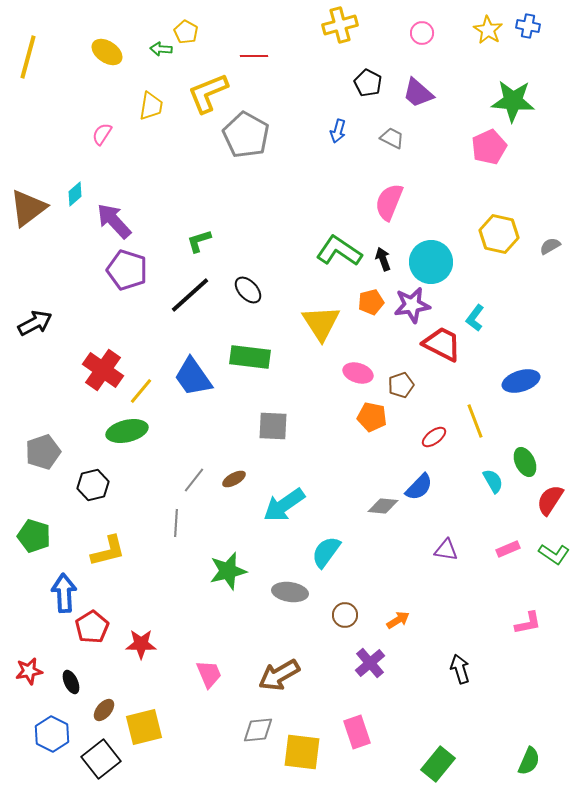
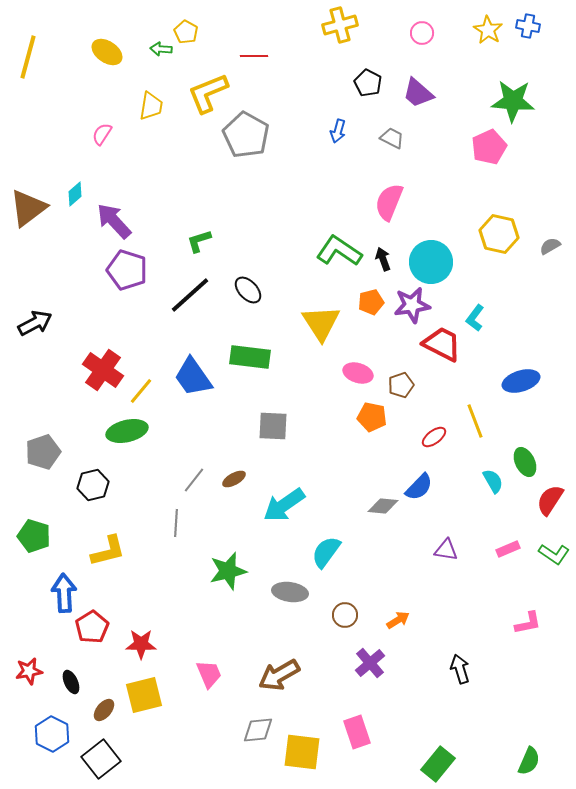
yellow square at (144, 727): moved 32 px up
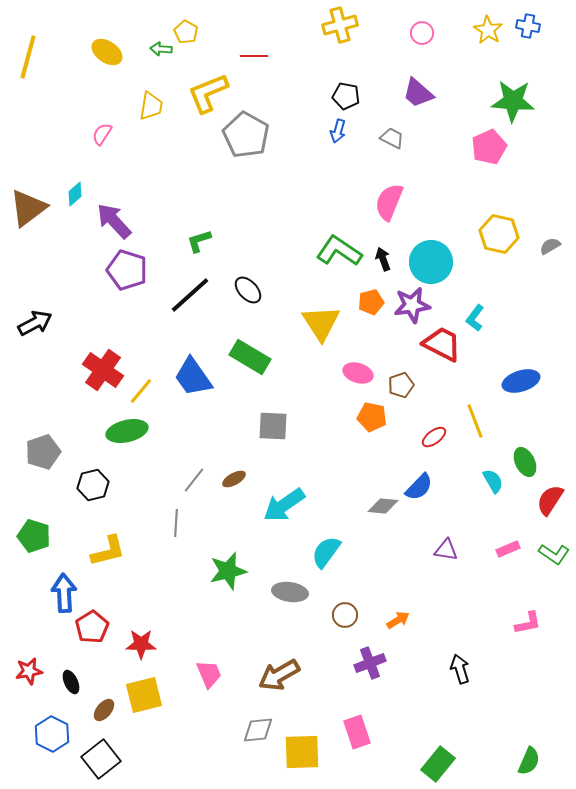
black pentagon at (368, 83): moved 22 px left, 13 px down; rotated 16 degrees counterclockwise
green rectangle at (250, 357): rotated 24 degrees clockwise
purple cross at (370, 663): rotated 20 degrees clockwise
yellow square at (302, 752): rotated 9 degrees counterclockwise
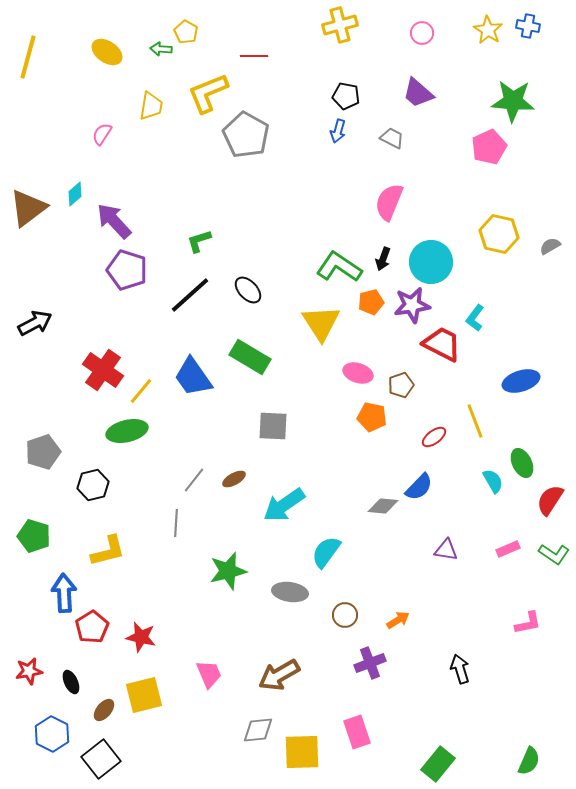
green L-shape at (339, 251): moved 16 px down
black arrow at (383, 259): rotated 140 degrees counterclockwise
green ellipse at (525, 462): moved 3 px left, 1 px down
red star at (141, 644): moved 7 px up; rotated 12 degrees clockwise
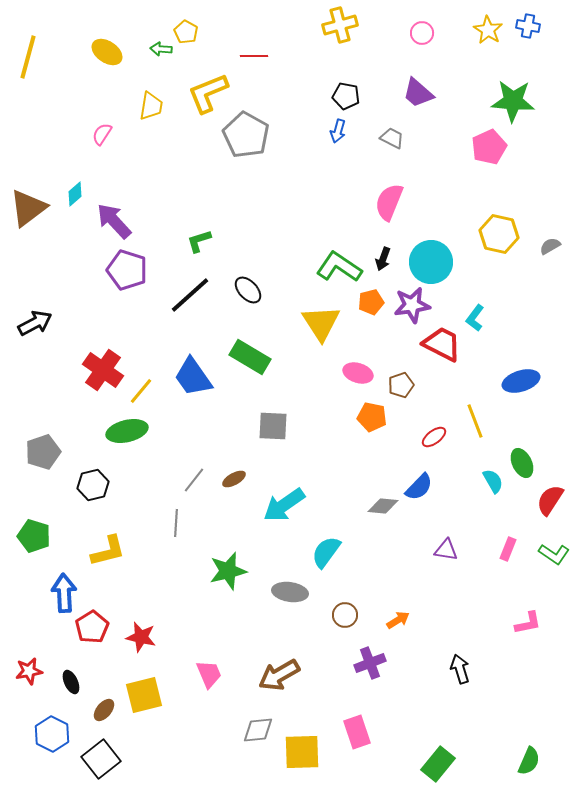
pink rectangle at (508, 549): rotated 45 degrees counterclockwise
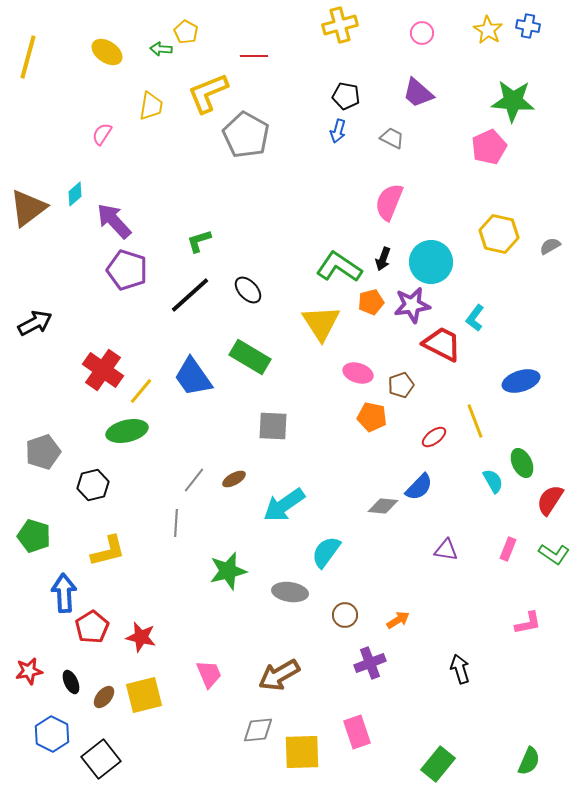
brown ellipse at (104, 710): moved 13 px up
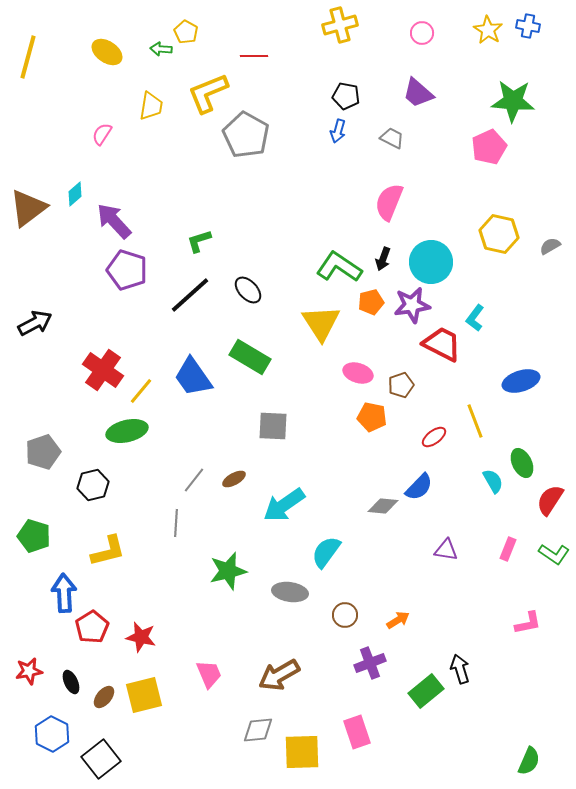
green rectangle at (438, 764): moved 12 px left, 73 px up; rotated 12 degrees clockwise
